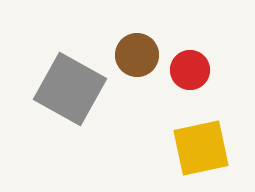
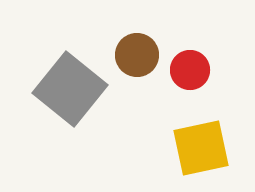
gray square: rotated 10 degrees clockwise
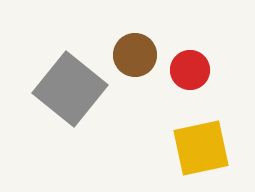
brown circle: moved 2 px left
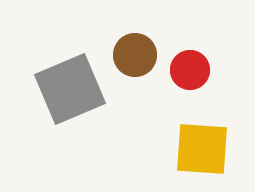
gray square: rotated 28 degrees clockwise
yellow square: moved 1 px right, 1 px down; rotated 16 degrees clockwise
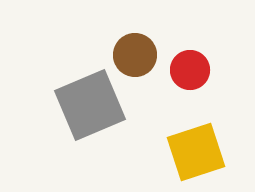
gray square: moved 20 px right, 16 px down
yellow square: moved 6 px left, 3 px down; rotated 22 degrees counterclockwise
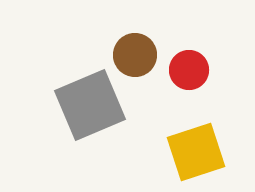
red circle: moved 1 px left
